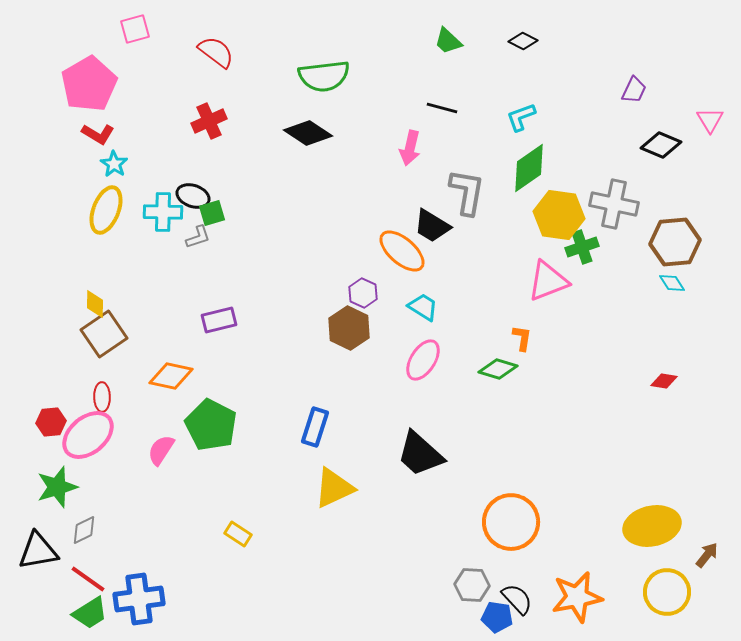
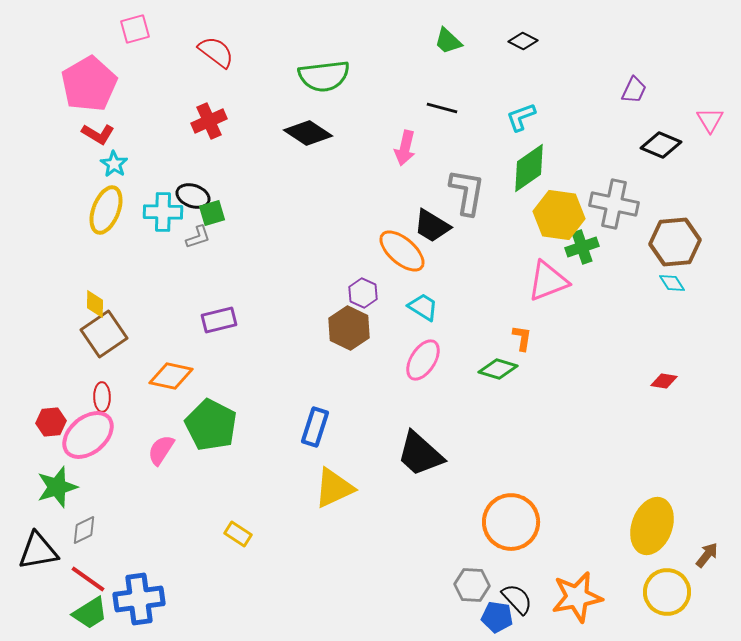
pink arrow at (410, 148): moved 5 px left
yellow ellipse at (652, 526): rotated 58 degrees counterclockwise
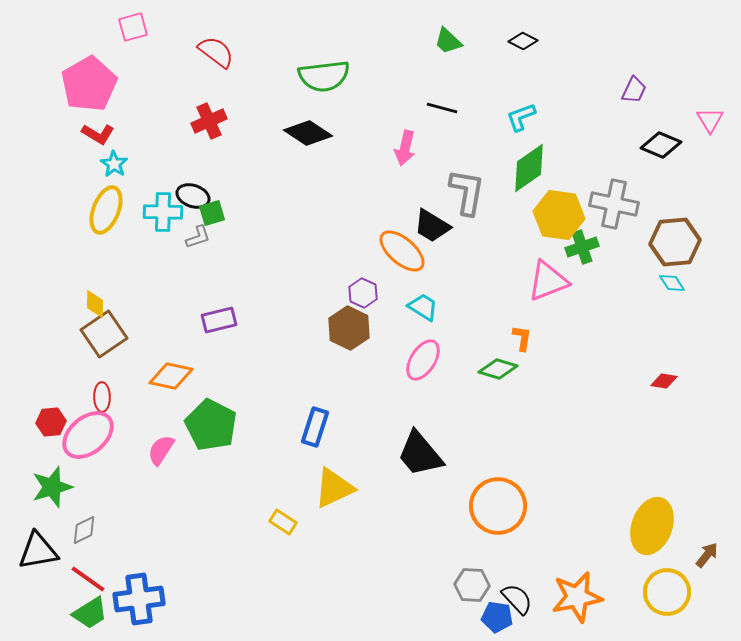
pink square at (135, 29): moved 2 px left, 2 px up
black trapezoid at (420, 454): rotated 8 degrees clockwise
green star at (57, 487): moved 5 px left
orange circle at (511, 522): moved 13 px left, 16 px up
yellow rectangle at (238, 534): moved 45 px right, 12 px up
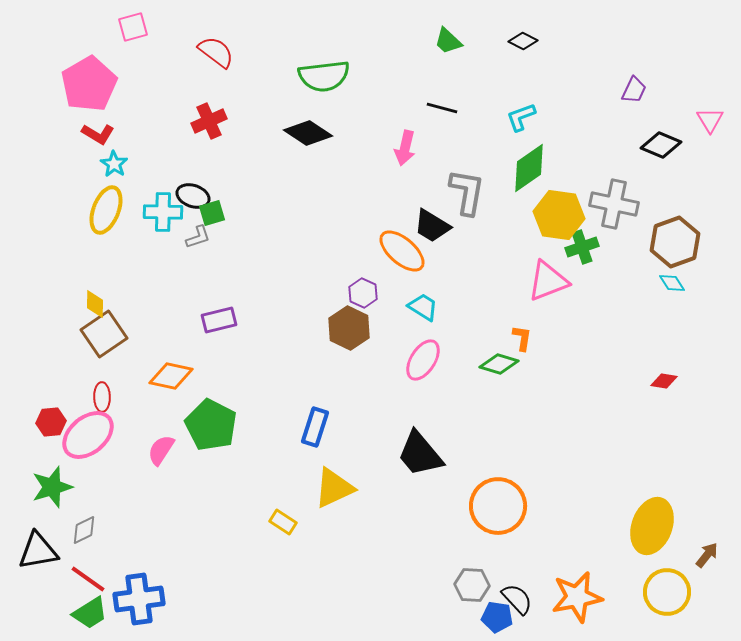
brown hexagon at (675, 242): rotated 15 degrees counterclockwise
green diamond at (498, 369): moved 1 px right, 5 px up
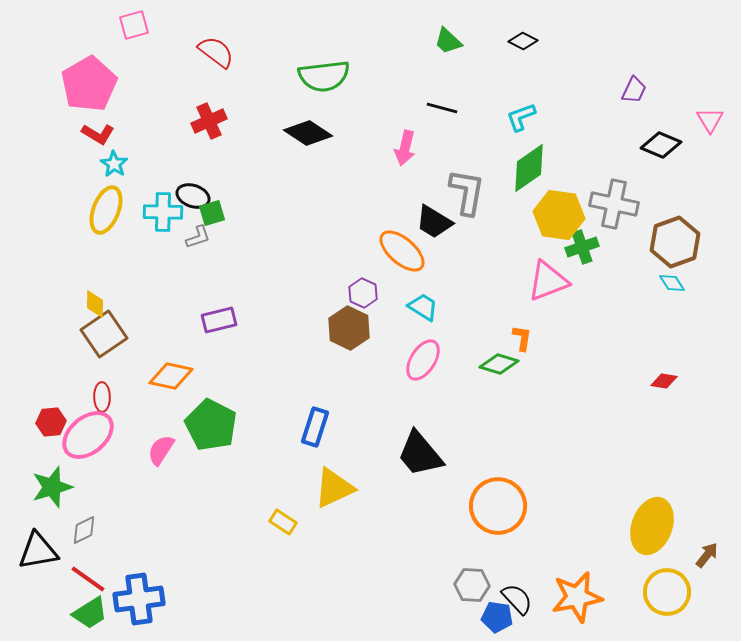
pink square at (133, 27): moved 1 px right, 2 px up
black trapezoid at (432, 226): moved 2 px right, 4 px up
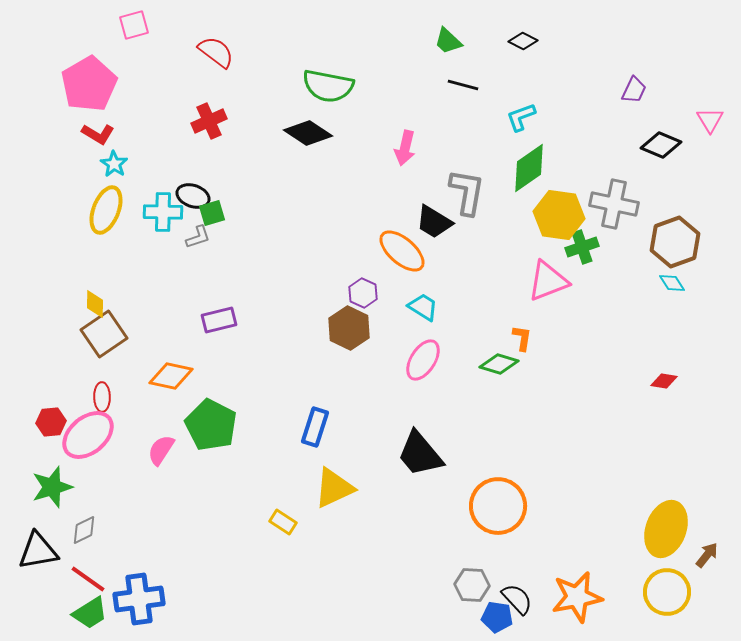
green semicircle at (324, 76): moved 4 px right, 10 px down; rotated 18 degrees clockwise
black line at (442, 108): moved 21 px right, 23 px up
yellow ellipse at (652, 526): moved 14 px right, 3 px down
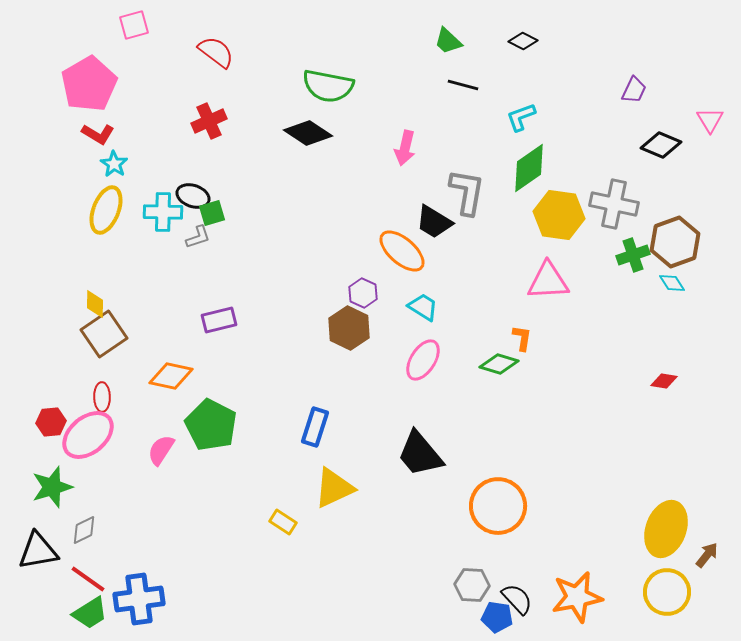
green cross at (582, 247): moved 51 px right, 8 px down
pink triangle at (548, 281): rotated 18 degrees clockwise
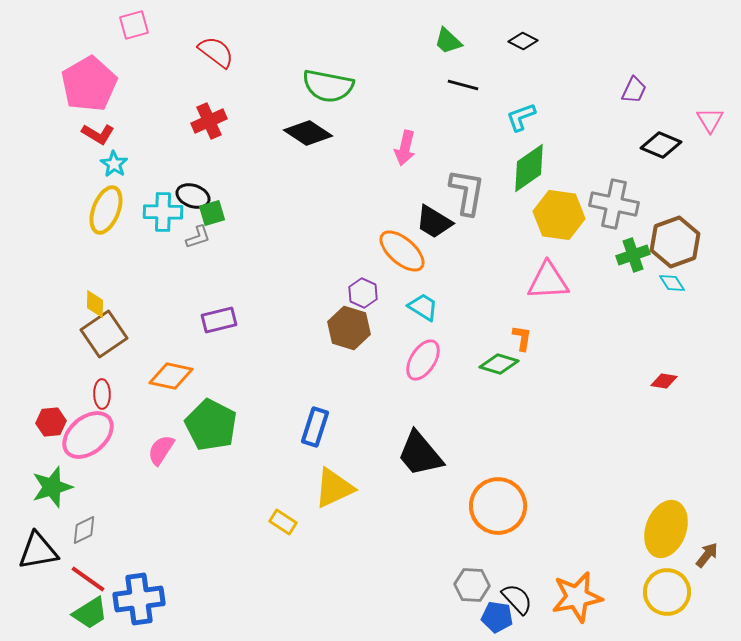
brown hexagon at (349, 328): rotated 9 degrees counterclockwise
red ellipse at (102, 397): moved 3 px up
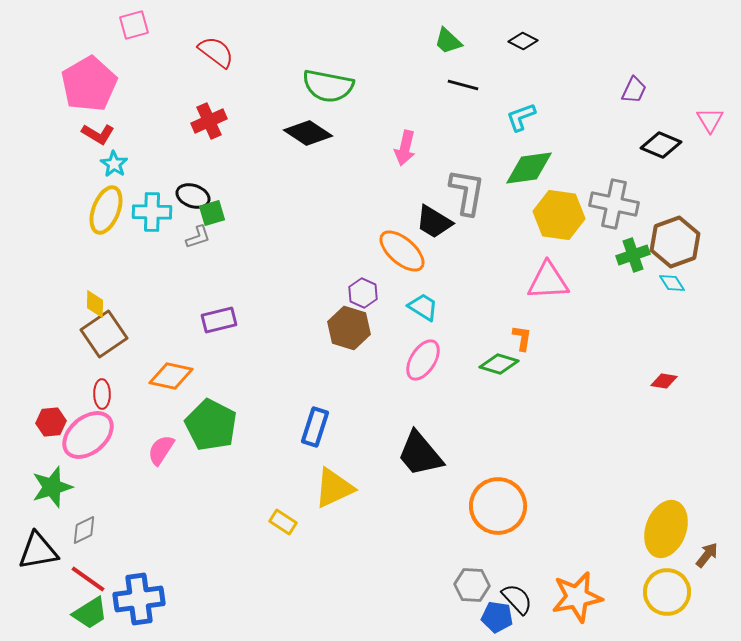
green diamond at (529, 168): rotated 27 degrees clockwise
cyan cross at (163, 212): moved 11 px left
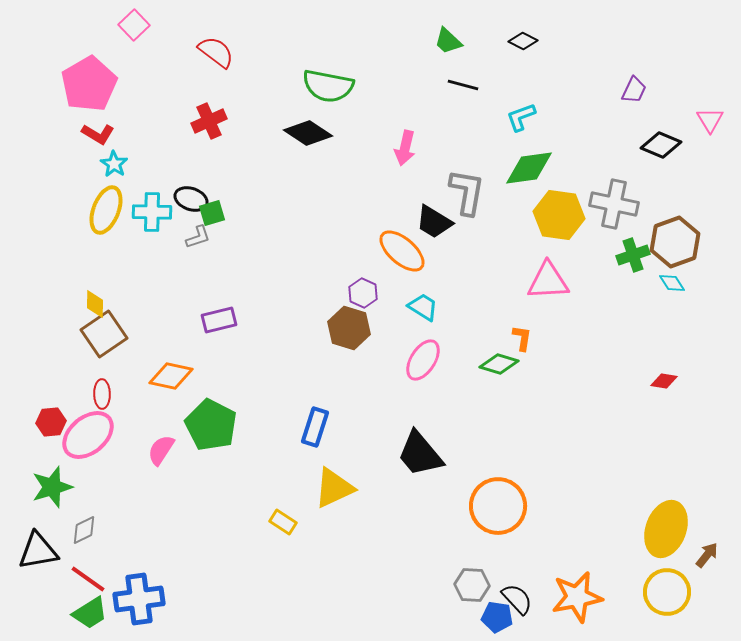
pink square at (134, 25): rotated 28 degrees counterclockwise
black ellipse at (193, 196): moved 2 px left, 3 px down
